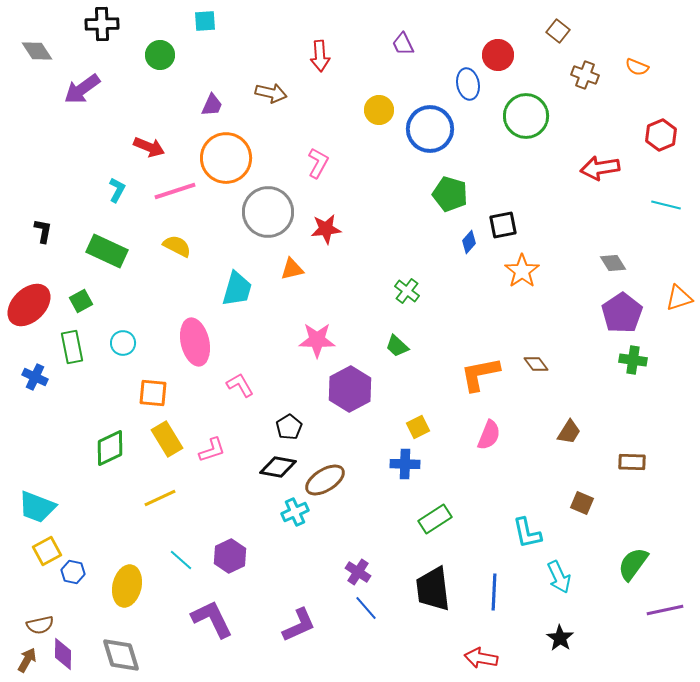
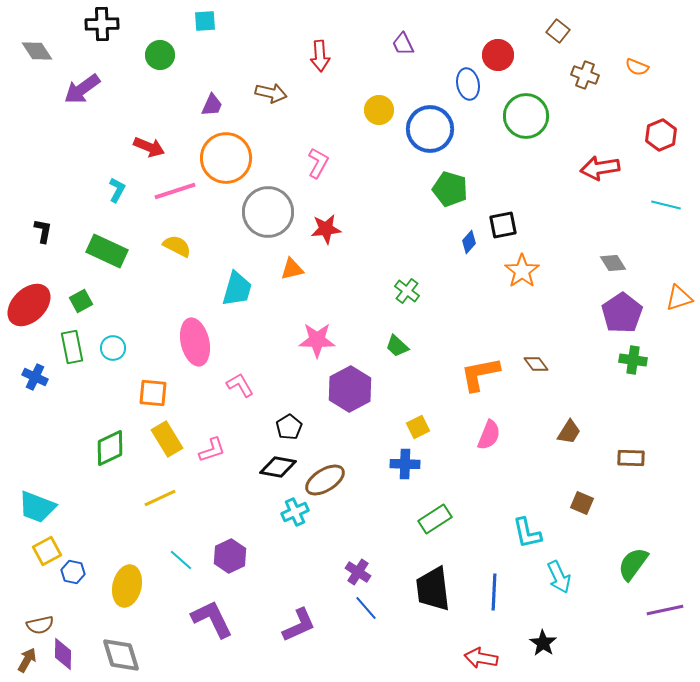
green pentagon at (450, 194): moved 5 px up
cyan circle at (123, 343): moved 10 px left, 5 px down
brown rectangle at (632, 462): moved 1 px left, 4 px up
black star at (560, 638): moved 17 px left, 5 px down
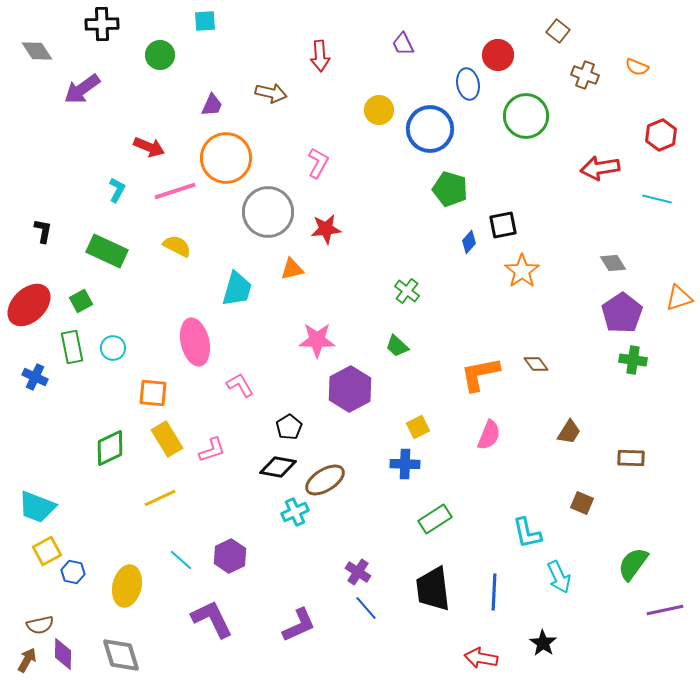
cyan line at (666, 205): moved 9 px left, 6 px up
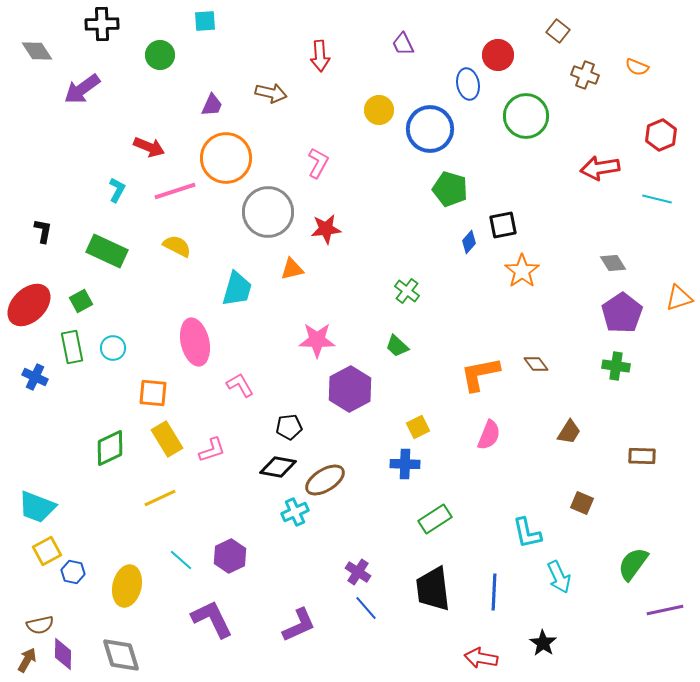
green cross at (633, 360): moved 17 px left, 6 px down
black pentagon at (289, 427): rotated 25 degrees clockwise
brown rectangle at (631, 458): moved 11 px right, 2 px up
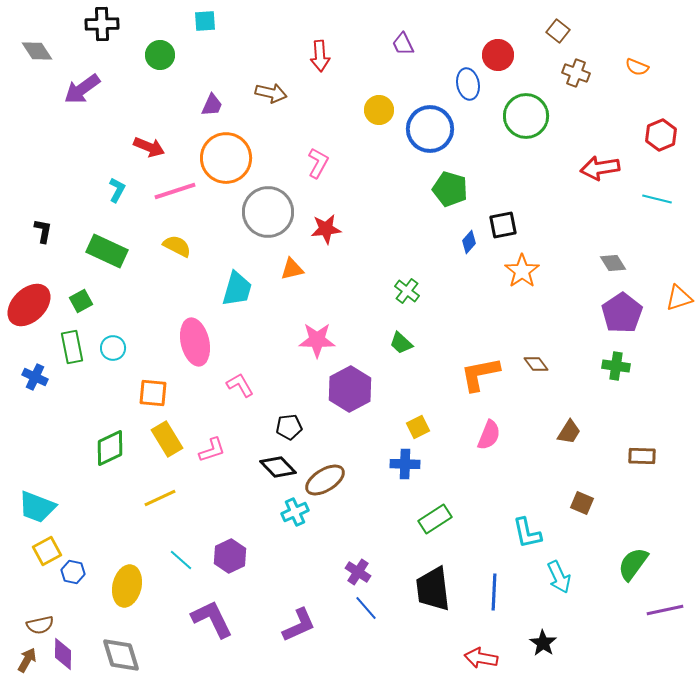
brown cross at (585, 75): moved 9 px left, 2 px up
green trapezoid at (397, 346): moved 4 px right, 3 px up
black diamond at (278, 467): rotated 36 degrees clockwise
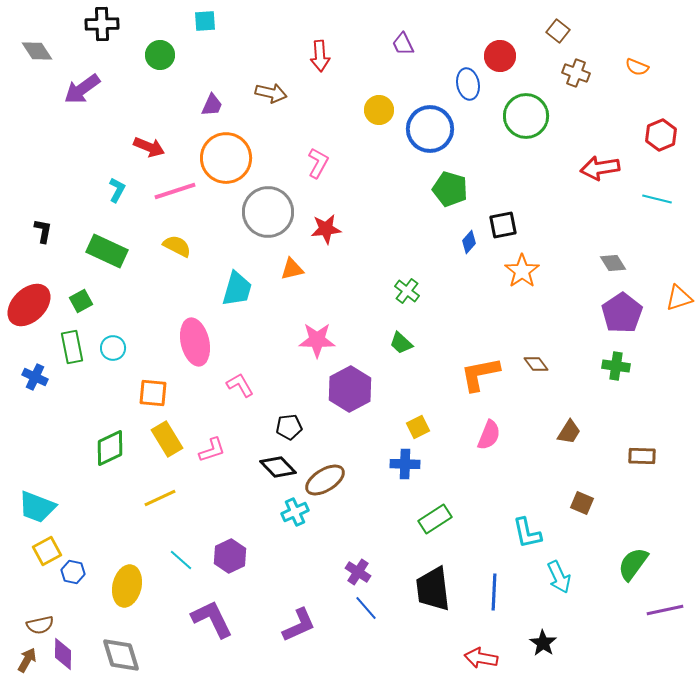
red circle at (498, 55): moved 2 px right, 1 px down
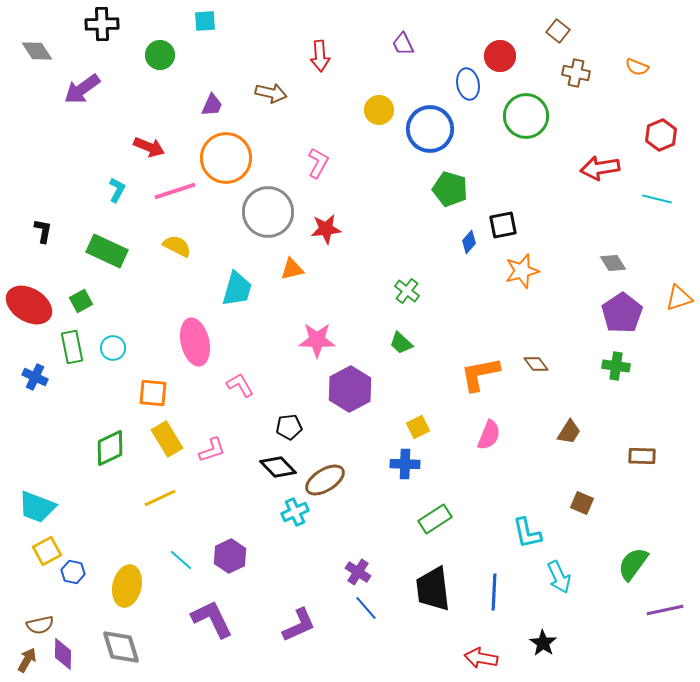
brown cross at (576, 73): rotated 8 degrees counterclockwise
orange star at (522, 271): rotated 20 degrees clockwise
red ellipse at (29, 305): rotated 75 degrees clockwise
gray diamond at (121, 655): moved 8 px up
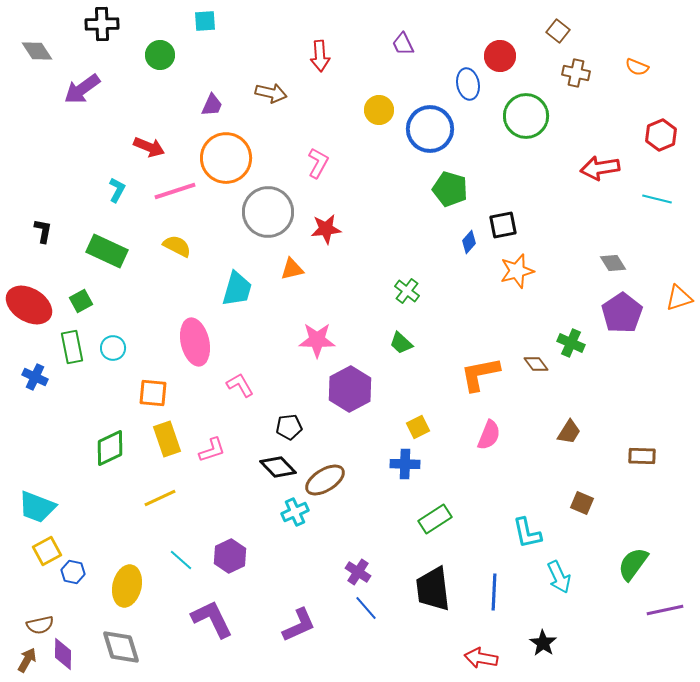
orange star at (522, 271): moved 5 px left
green cross at (616, 366): moved 45 px left, 23 px up; rotated 16 degrees clockwise
yellow rectangle at (167, 439): rotated 12 degrees clockwise
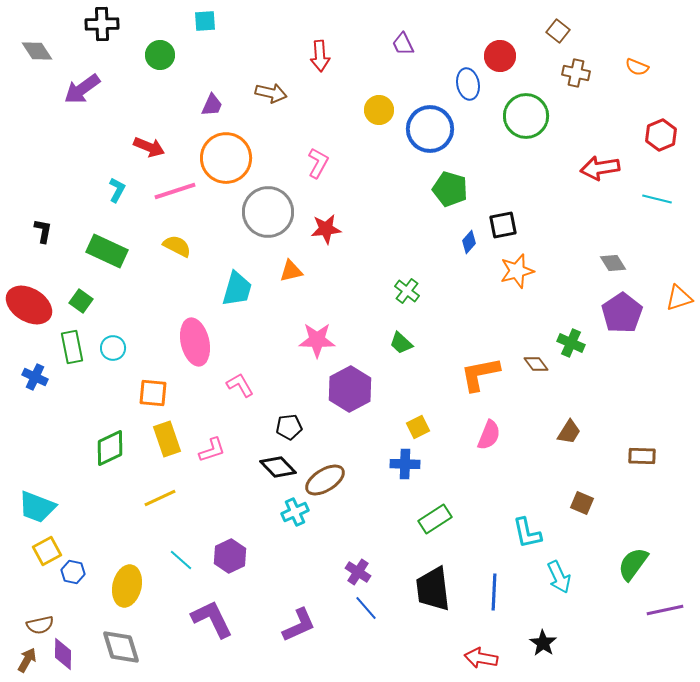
orange triangle at (292, 269): moved 1 px left, 2 px down
green square at (81, 301): rotated 25 degrees counterclockwise
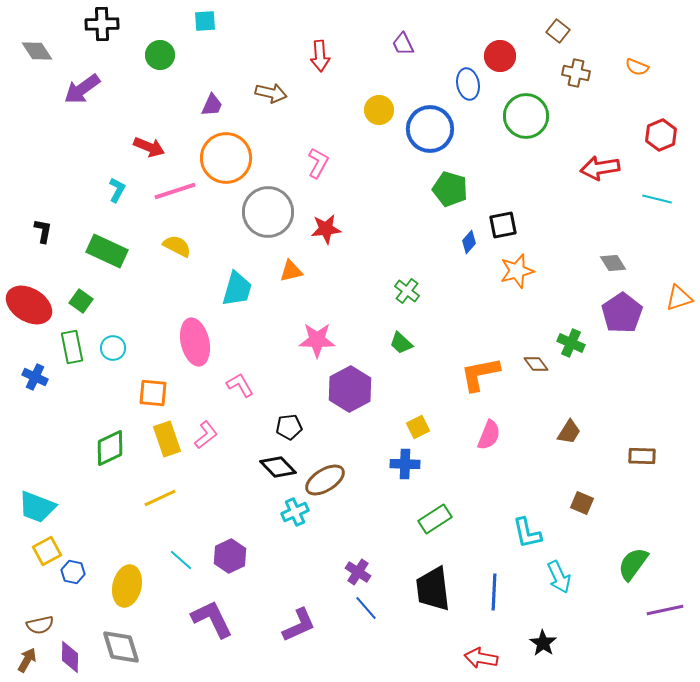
pink L-shape at (212, 450): moved 6 px left, 15 px up; rotated 20 degrees counterclockwise
purple diamond at (63, 654): moved 7 px right, 3 px down
